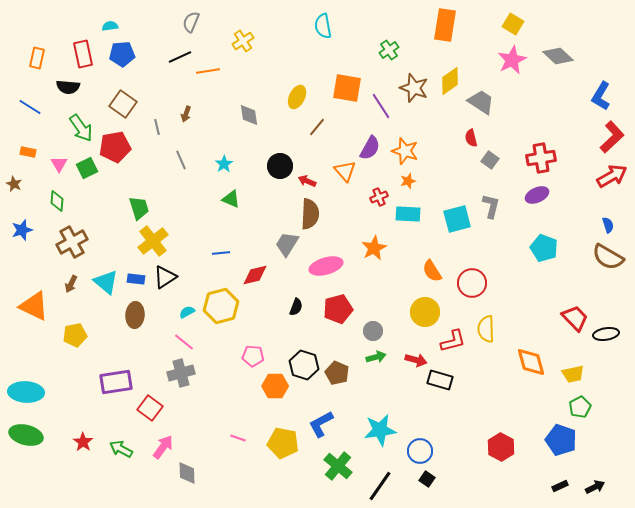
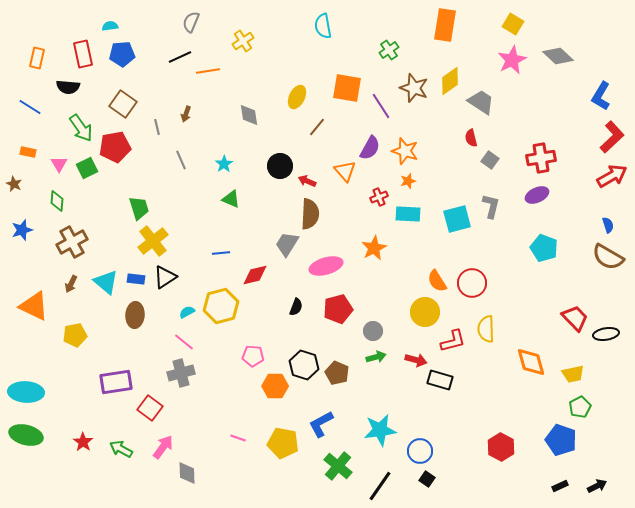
orange semicircle at (432, 271): moved 5 px right, 10 px down
black arrow at (595, 487): moved 2 px right, 1 px up
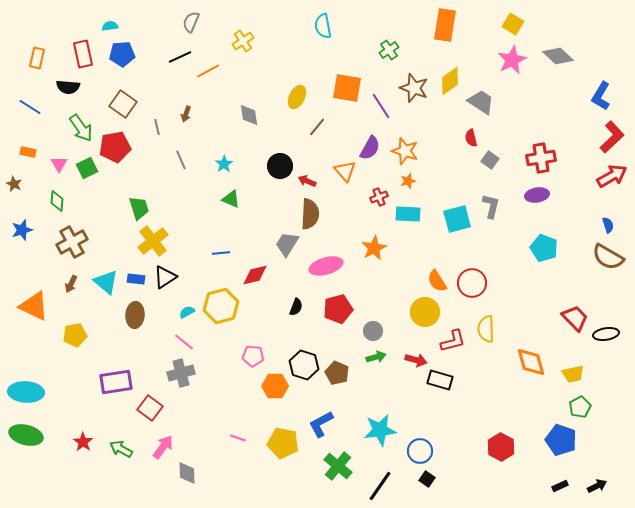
orange line at (208, 71): rotated 20 degrees counterclockwise
purple ellipse at (537, 195): rotated 15 degrees clockwise
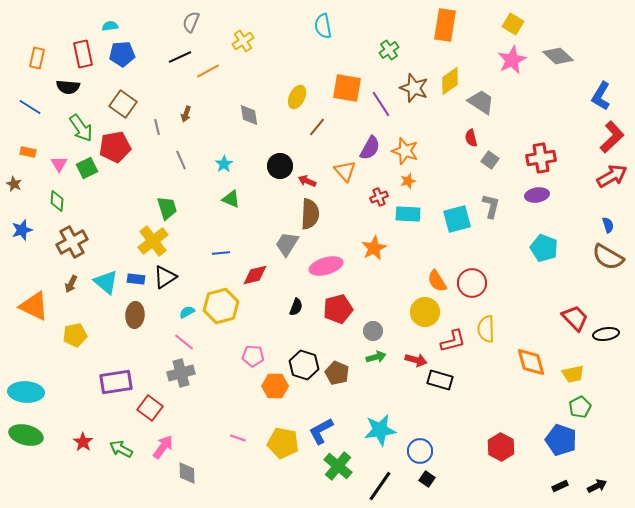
purple line at (381, 106): moved 2 px up
green trapezoid at (139, 208): moved 28 px right
blue L-shape at (321, 424): moved 7 px down
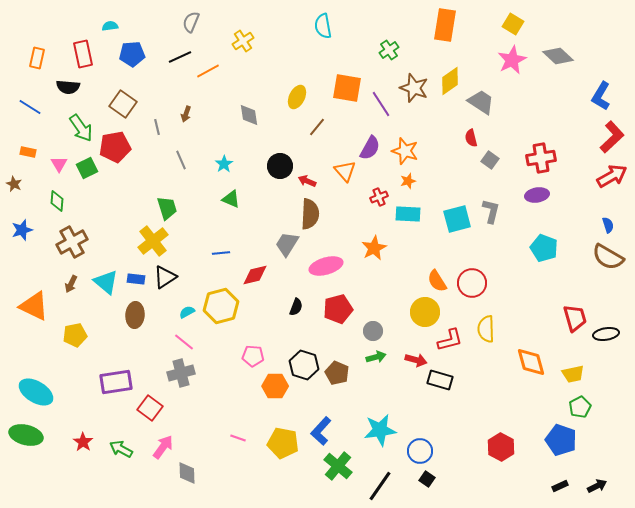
blue pentagon at (122, 54): moved 10 px right
gray L-shape at (491, 206): moved 5 px down
red trapezoid at (575, 318): rotated 28 degrees clockwise
red L-shape at (453, 341): moved 3 px left, 1 px up
cyan ellipse at (26, 392): moved 10 px right; rotated 28 degrees clockwise
blue L-shape at (321, 431): rotated 20 degrees counterclockwise
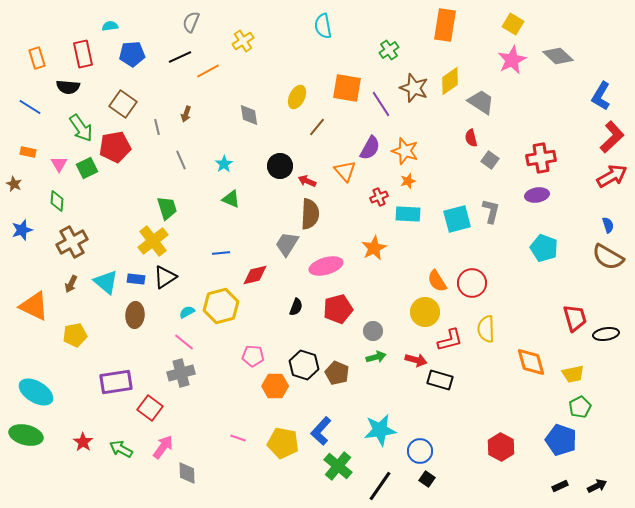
orange rectangle at (37, 58): rotated 30 degrees counterclockwise
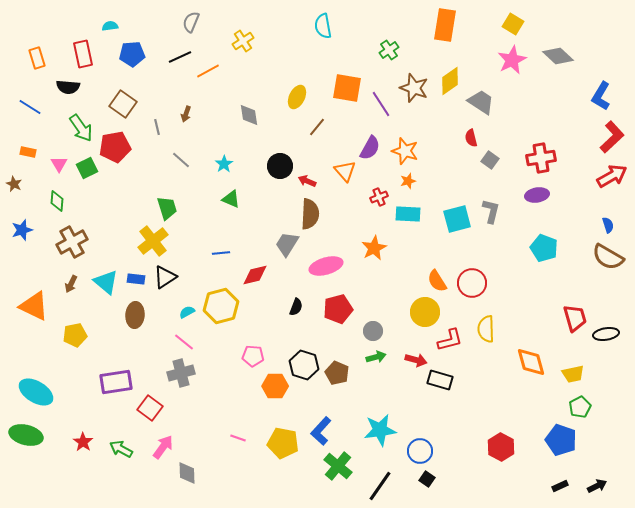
gray line at (181, 160): rotated 24 degrees counterclockwise
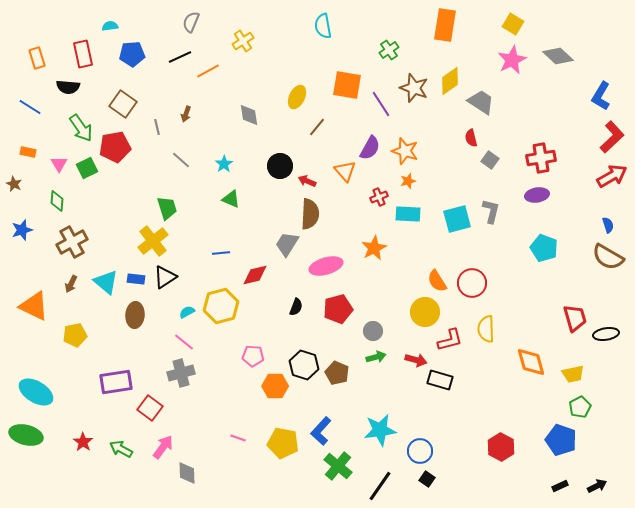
orange square at (347, 88): moved 3 px up
